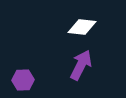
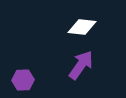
purple arrow: rotated 8 degrees clockwise
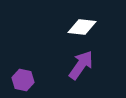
purple hexagon: rotated 15 degrees clockwise
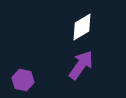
white diamond: rotated 36 degrees counterclockwise
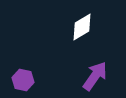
purple arrow: moved 14 px right, 11 px down
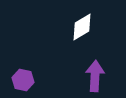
purple arrow: rotated 32 degrees counterclockwise
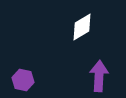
purple arrow: moved 4 px right
